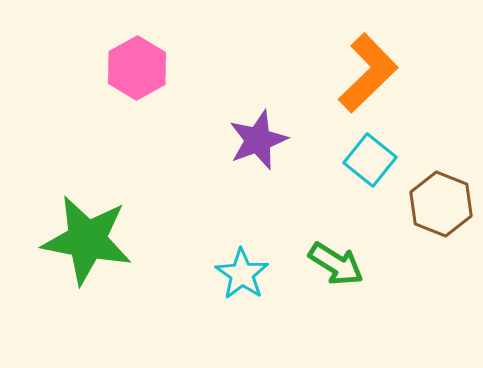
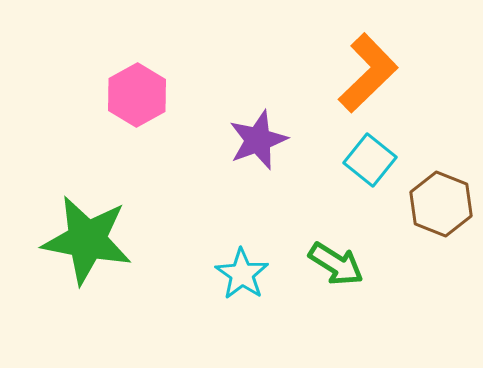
pink hexagon: moved 27 px down
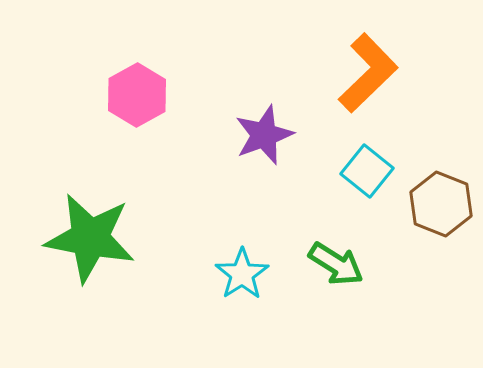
purple star: moved 6 px right, 5 px up
cyan square: moved 3 px left, 11 px down
green star: moved 3 px right, 2 px up
cyan star: rotated 4 degrees clockwise
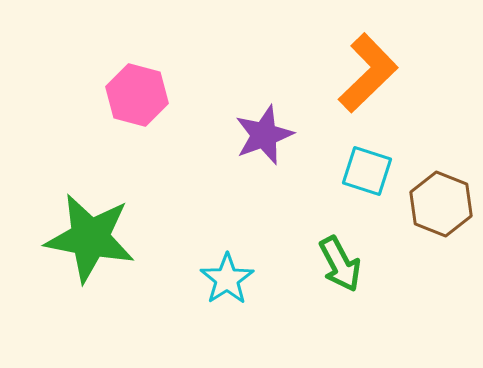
pink hexagon: rotated 16 degrees counterclockwise
cyan square: rotated 21 degrees counterclockwise
green arrow: moved 4 px right; rotated 30 degrees clockwise
cyan star: moved 15 px left, 5 px down
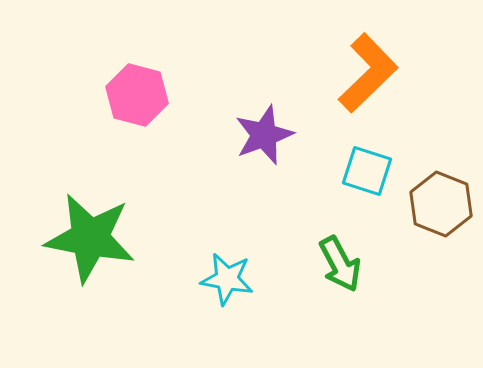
cyan star: rotated 28 degrees counterclockwise
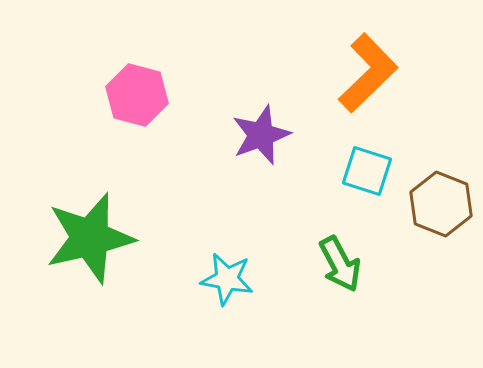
purple star: moved 3 px left
green star: rotated 24 degrees counterclockwise
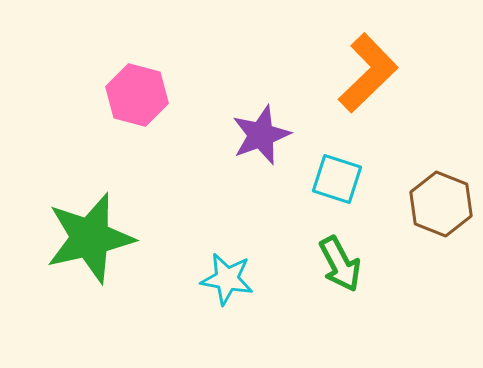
cyan square: moved 30 px left, 8 px down
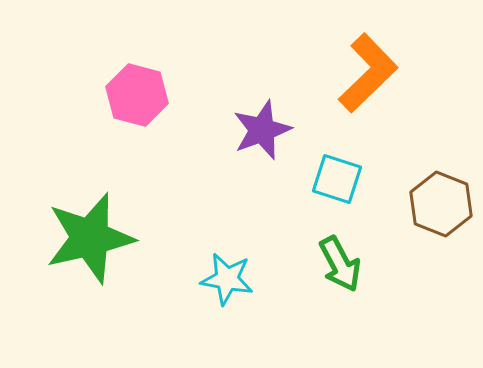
purple star: moved 1 px right, 5 px up
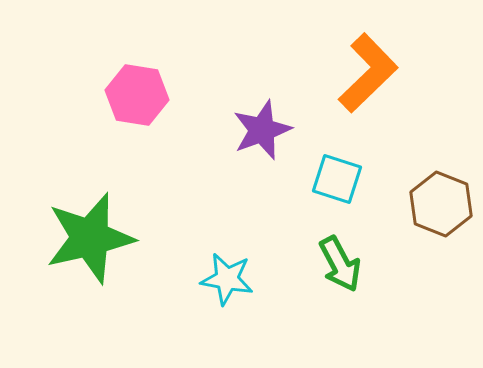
pink hexagon: rotated 6 degrees counterclockwise
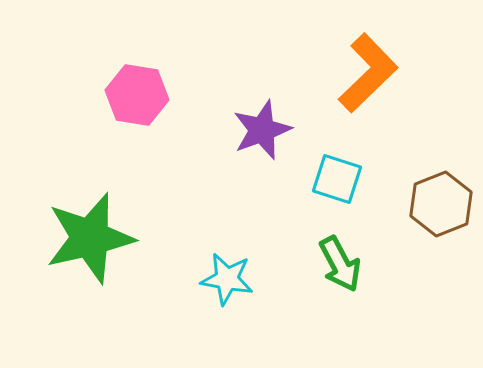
brown hexagon: rotated 16 degrees clockwise
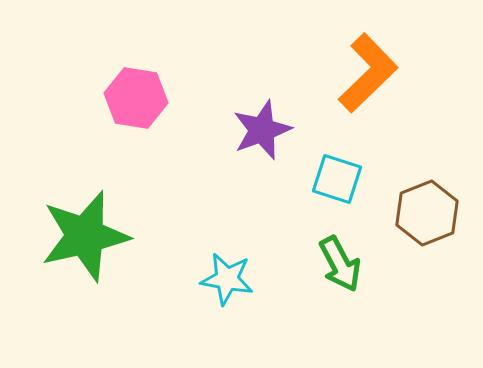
pink hexagon: moved 1 px left, 3 px down
brown hexagon: moved 14 px left, 9 px down
green star: moved 5 px left, 2 px up
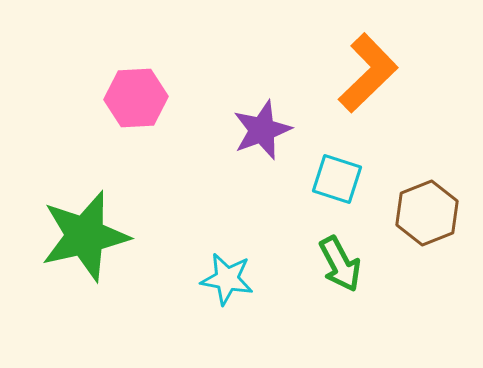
pink hexagon: rotated 12 degrees counterclockwise
